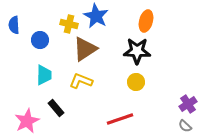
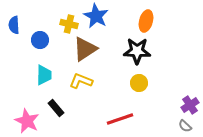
yellow circle: moved 3 px right, 1 px down
purple cross: moved 2 px right, 1 px down
pink star: rotated 20 degrees counterclockwise
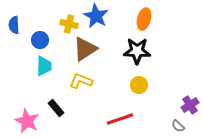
orange ellipse: moved 2 px left, 2 px up
cyan trapezoid: moved 9 px up
yellow circle: moved 2 px down
gray semicircle: moved 7 px left
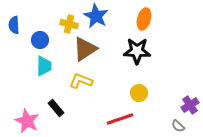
yellow circle: moved 8 px down
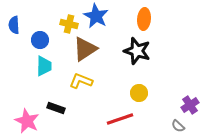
orange ellipse: rotated 10 degrees counterclockwise
black star: rotated 16 degrees clockwise
black rectangle: rotated 30 degrees counterclockwise
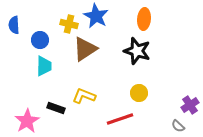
yellow L-shape: moved 3 px right, 15 px down
pink star: rotated 15 degrees clockwise
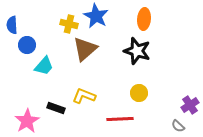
blue semicircle: moved 2 px left
blue circle: moved 13 px left, 5 px down
brown triangle: rotated 8 degrees counterclockwise
cyan trapezoid: rotated 40 degrees clockwise
red line: rotated 16 degrees clockwise
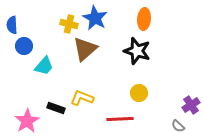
blue star: moved 1 px left, 2 px down
blue circle: moved 3 px left, 1 px down
yellow L-shape: moved 2 px left, 2 px down
purple cross: moved 1 px right
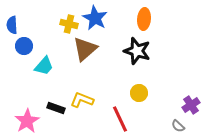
yellow L-shape: moved 2 px down
red line: rotated 68 degrees clockwise
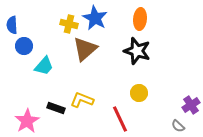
orange ellipse: moved 4 px left
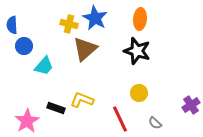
gray semicircle: moved 23 px left, 3 px up
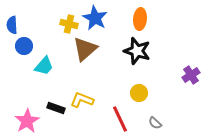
purple cross: moved 30 px up
